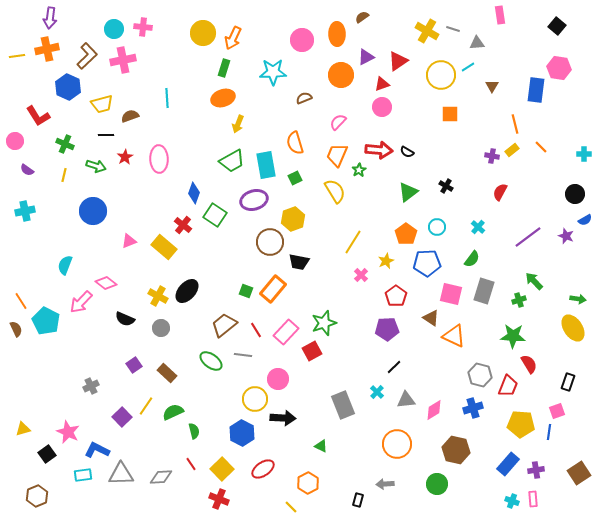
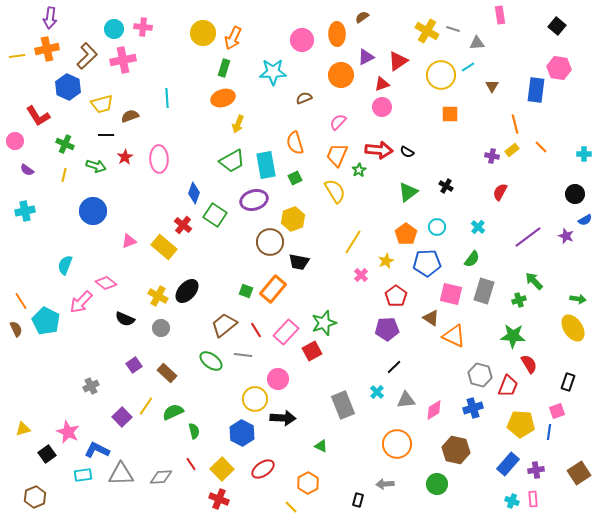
brown hexagon at (37, 496): moved 2 px left, 1 px down
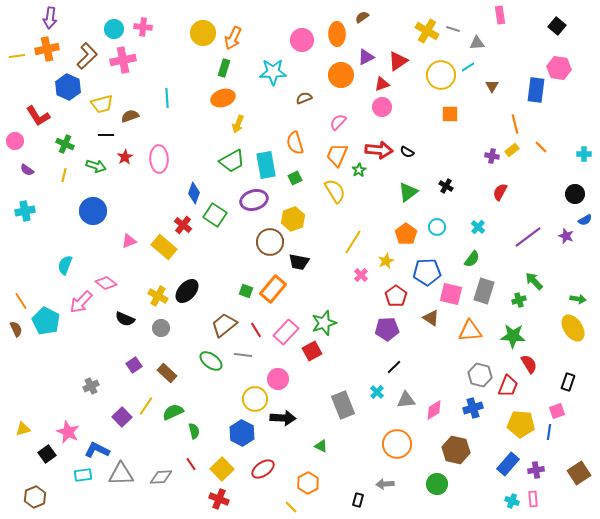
blue pentagon at (427, 263): moved 9 px down
orange triangle at (454, 336): moved 16 px right, 5 px up; rotated 30 degrees counterclockwise
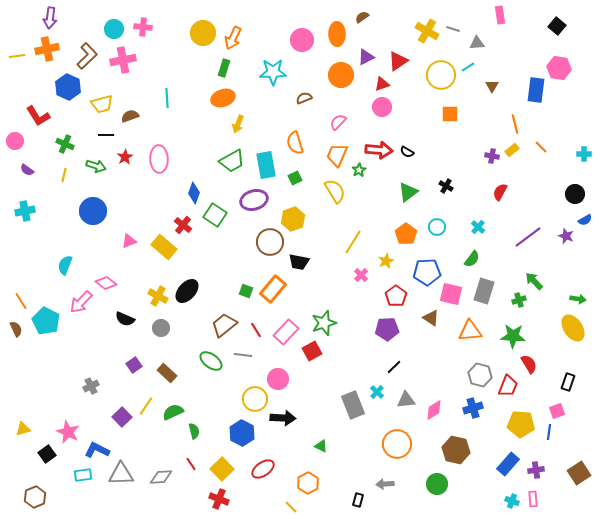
gray rectangle at (343, 405): moved 10 px right
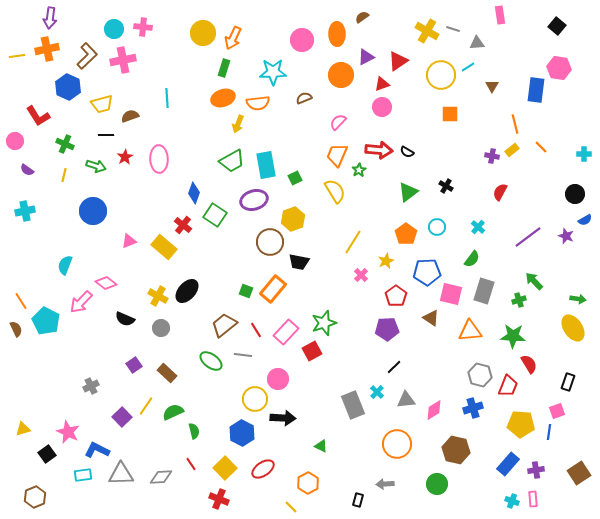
orange semicircle at (295, 143): moved 37 px left, 40 px up; rotated 80 degrees counterclockwise
yellow square at (222, 469): moved 3 px right, 1 px up
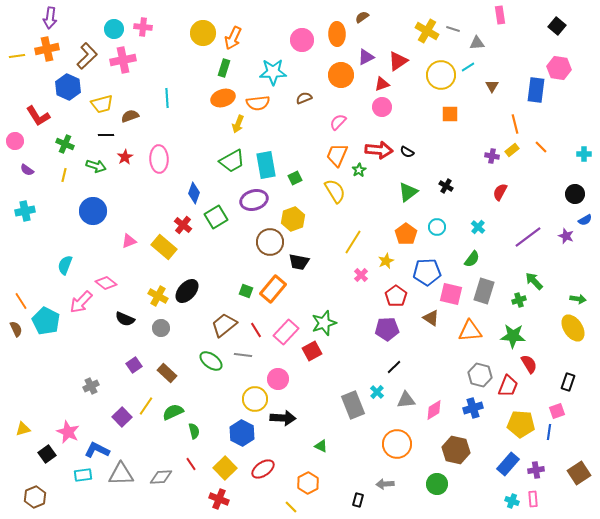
green square at (215, 215): moved 1 px right, 2 px down; rotated 25 degrees clockwise
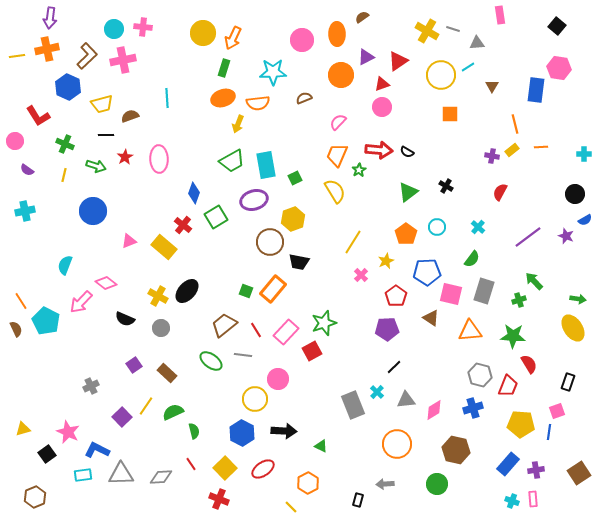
orange line at (541, 147): rotated 48 degrees counterclockwise
black arrow at (283, 418): moved 1 px right, 13 px down
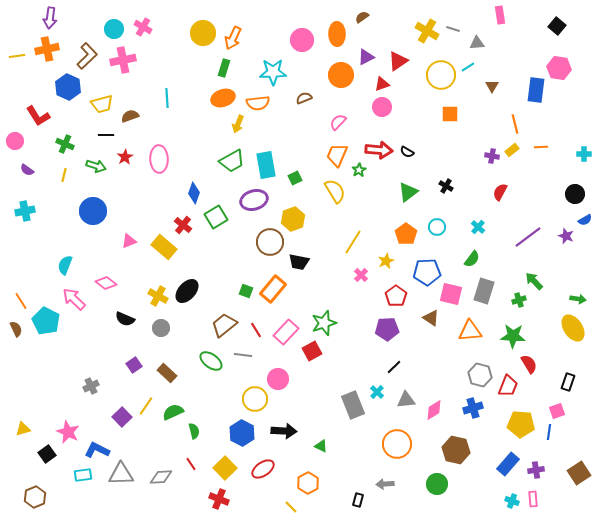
pink cross at (143, 27): rotated 24 degrees clockwise
pink arrow at (81, 302): moved 7 px left, 3 px up; rotated 90 degrees clockwise
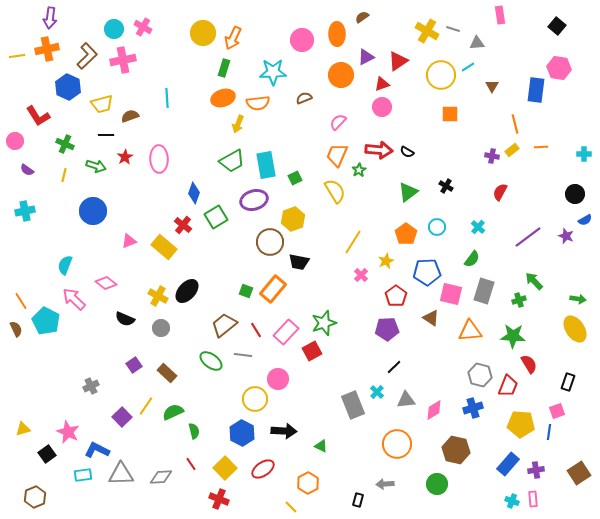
yellow ellipse at (573, 328): moved 2 px right, 1 px down
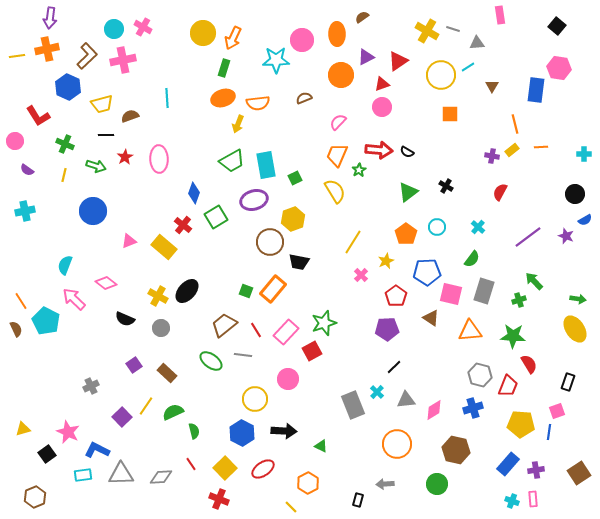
cyan star at (273, 72): moved 3 px right, 12 px up
pink circle at (278, 379): moved 10 px right
